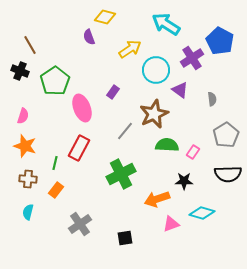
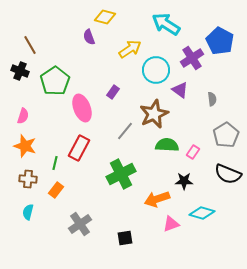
black semicircle: rotated 24 degrees clockwise
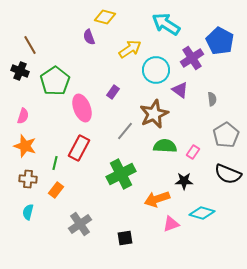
green semicircle: moved 2 px left, 1 px down
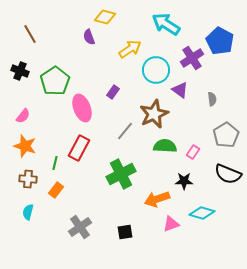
brown line: moved 11 px up
pink semicircle: rotated 21 degrees clockwise
gray cross: moved 3 px down
black square: moved 6 px up
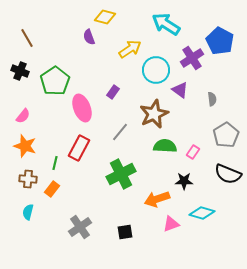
brown line: moved 3 px left, 4 px down
gray line: moved 5 px left, 1 px down
orange rectangle: moved 4 px left, 1 px up
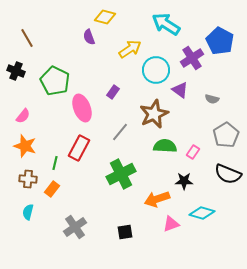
black cross: moved 4 px left
green pentagon: rotated 12 degrees counterclockwise
gray semicircle: rotated 112 degrees clockwise
gray cross: moved 5 px left
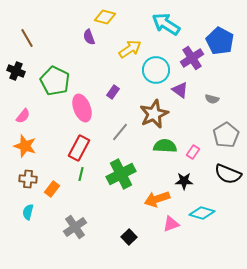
green line: moved 26 px right, 11 px down
black square: moved 4 px right, 5 px down; rotated 35 degrees counterclockwise
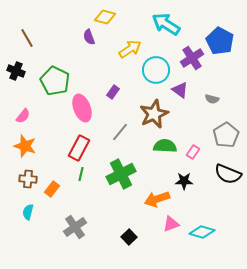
cyan diamond: moved 19 px down
